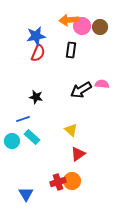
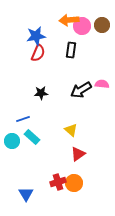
brown circle: moved 2 px right, 2 px up
black star: moved 5 px right, 4 px up; rotated 16 degrees counterclockwise
orange circle: moved 2 px right, 2 px down
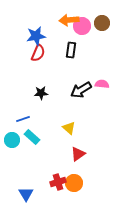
brown circle: moved 2 px up
yellow triangle: moved 2 px left, 2 px up
cyan circle: moved 1 px up
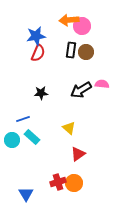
brown circle: moved 16 px left, 29 px down
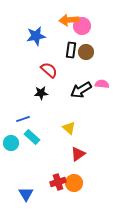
red semicircle: moved 11 px right, 17 px down; rotated 72 degrees counterclockwise
cyan circle: moved 1 px left, 3 px down
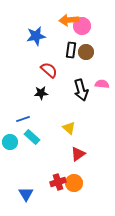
black arrow: rotated 75 degrees counterclockwise
cyan circle: moved 1 px left, 1 px up
